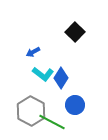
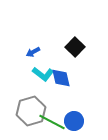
black square: moved 15 px down
blue diamond: rotated 45 degrees counterclockwise
blue circle: moved 1 px left, 16 px down
gray hexagon: rotated 16 degrees clockwise
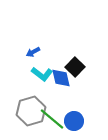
black square: moved 20 px down
cyan L-shape: moved 1 px left
green line: moved 3 px up; rotated 12 degrees clockwise
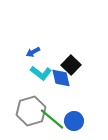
black square: moved 4 px left, 2 px up
cyan L-shape: moved 1 px left, 1 px up
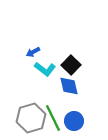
cyan L-shape: moved 4 px right, 4 px up
blue diamond: moved 8 px right, 8 px down
gray hexagon: moved 7 px down
green line: moved 1 px right, 1 px up; rotated 24 degrees clockwise
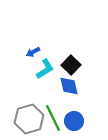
cyan L-shape: rotated 70 degrees counterclockwise
gray hexagon: moved 2 px left, 1 px down
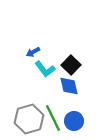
cyan L-shape: rotated 85 degrees clockwise
